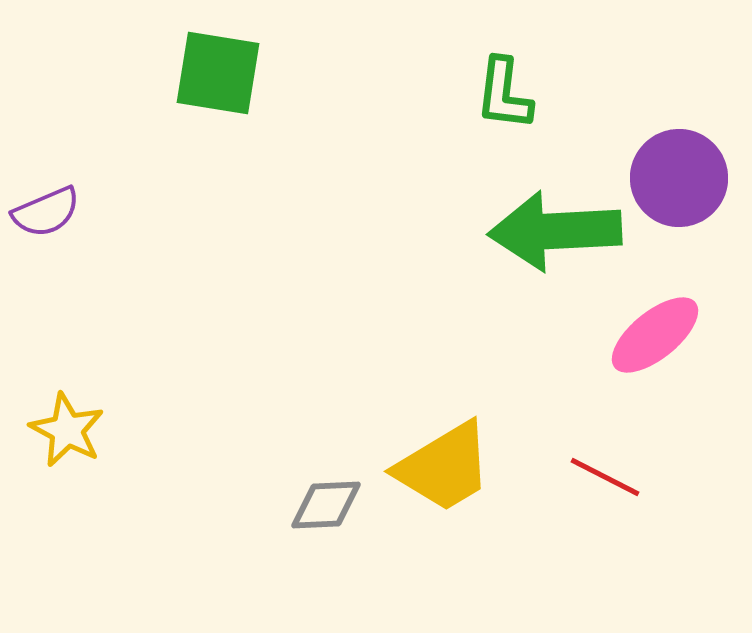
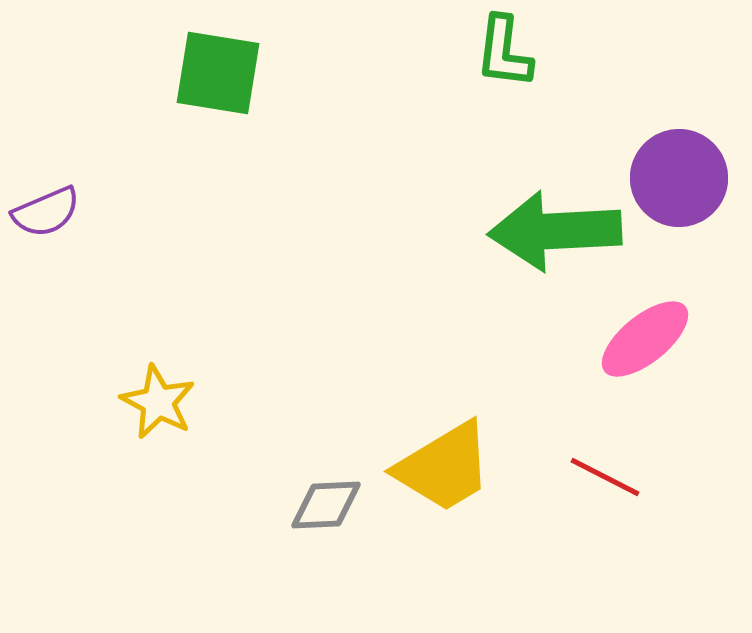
green L-shape: moved 42 px up
pink ellipse: moved 10 px left, 4 px down
yellow star: moved 91 px right, 28 px up
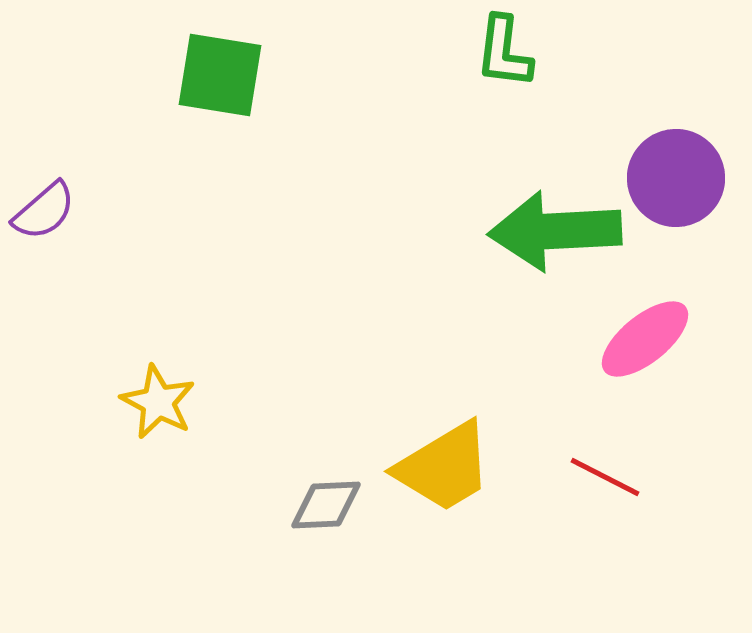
green square: moved 2 px right, 2 px down
purple circle: moved 3 px left
purple semicircle: moved 2 px left, 1 px up; rotated 18 degrees counterclockwise
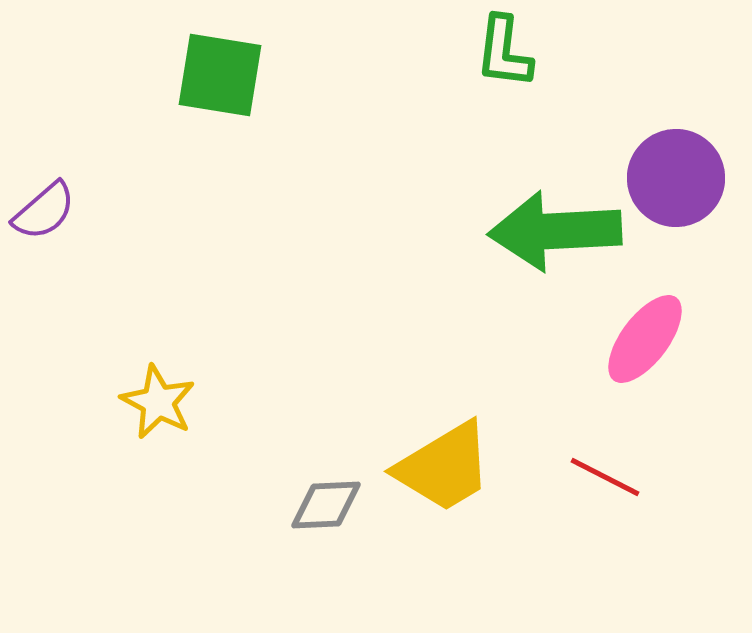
pink ellipse: rotated 14 degrees counterclockwise
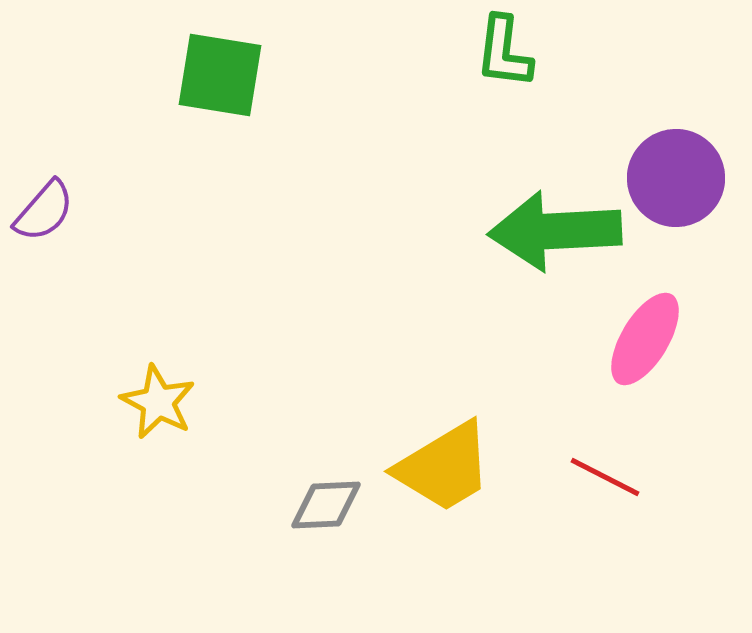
purple semicircle: rotated 8 degrees counterclockwise
pink ellipse: rotated 6 degrees counterclockwise
